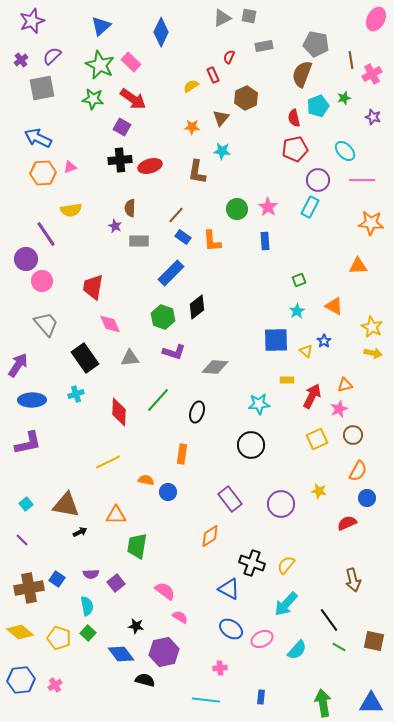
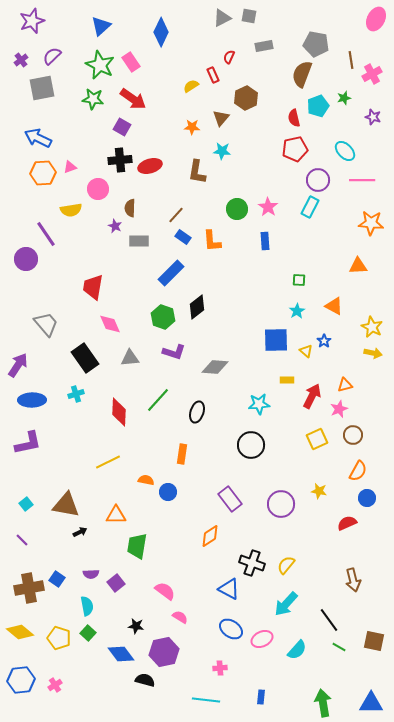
pink rectangle at (131, 62): rotated 12 degrees clockwise
green square at (299, 280): rotated 24 degrees clockwise
pink circle at (42, 281): moved 56 px right, 92 px up
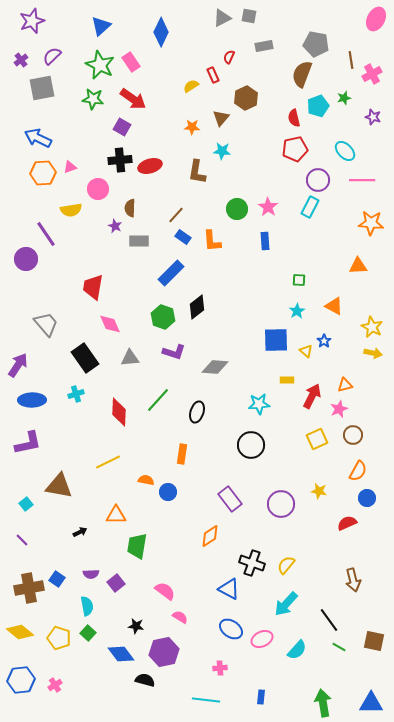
brown triangle at (66, 505): moved 7 px left, 19 px up
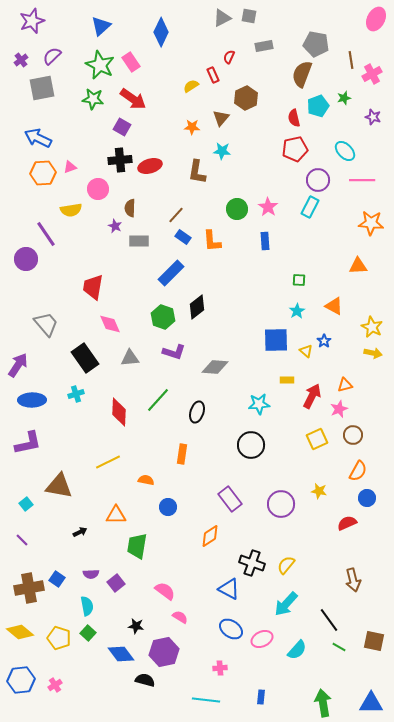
blue circle at (168, 492): moved 15 px down
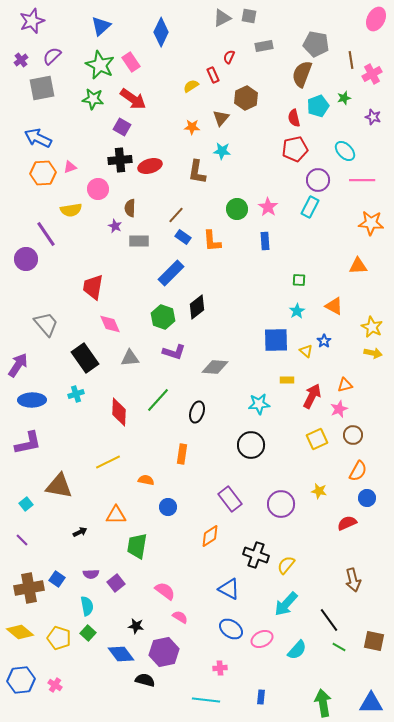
black cross at (252, 563): moved 4 px right, 8 px up
pink cross at (55, 685): rotated 24 degrees counterclockwise
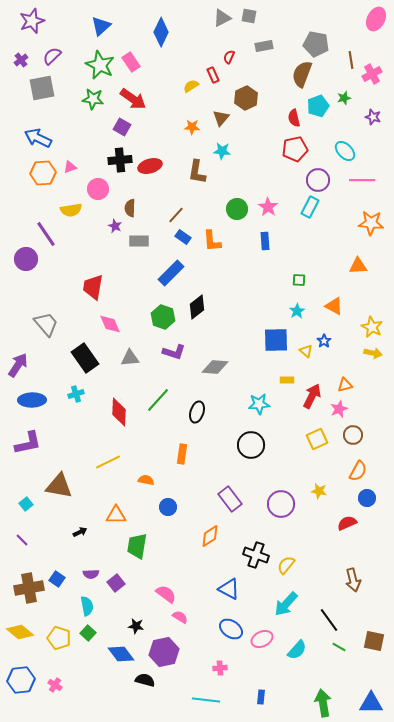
pink semicircle at (165, 591): moved 1 px right, 3 px down
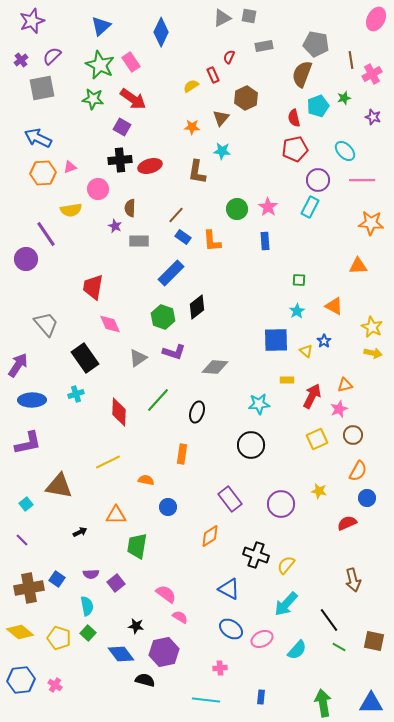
gray triangle at (130, 358): moved 8 px right; rotated 30 degrees counterclockwise
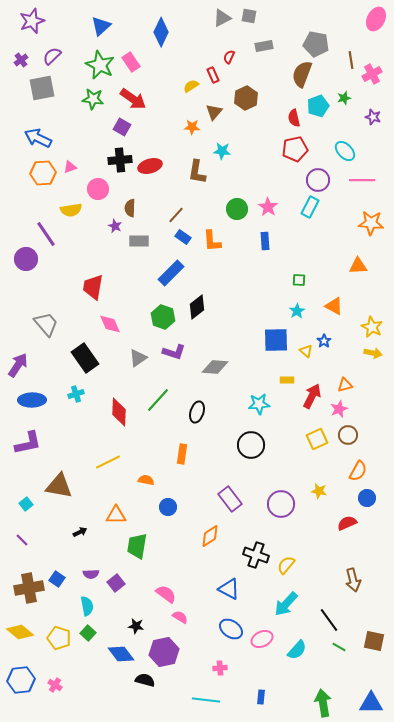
brown triangle at (221, 118): moved 7 px left, 6 px up
brown circle at (353, 435): moved 5 px left
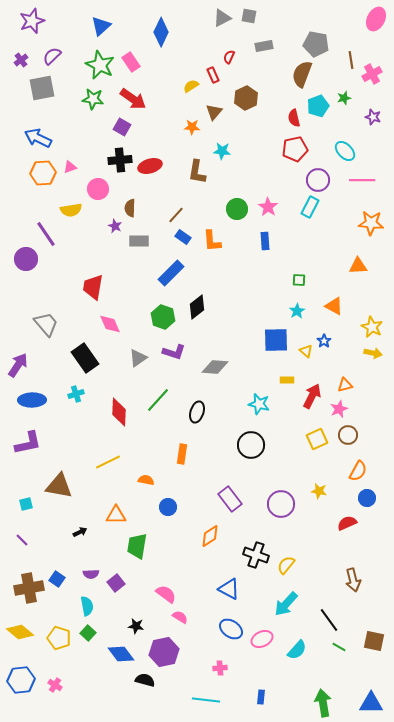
cyan star at (259, 404): rotated 20 degrees clockwise
cyan square at (26, 504): rotated 24 degrees clockwise
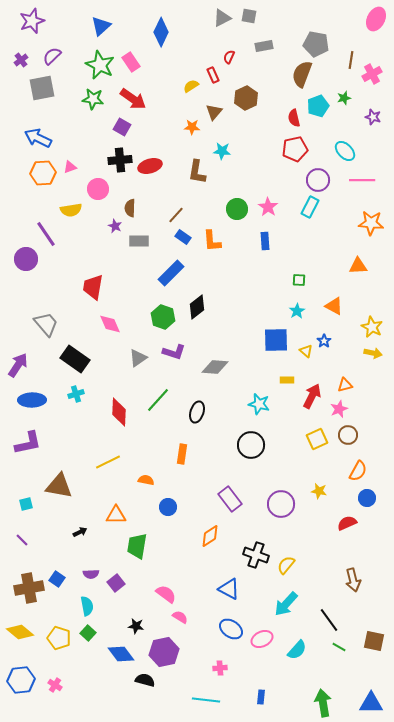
brown line at (351, 60): rotated 18 degrees clockwise
black rectangle at (85, 358): moved 10 px left, 1 px down; rotated 20 degrees counterclockwise
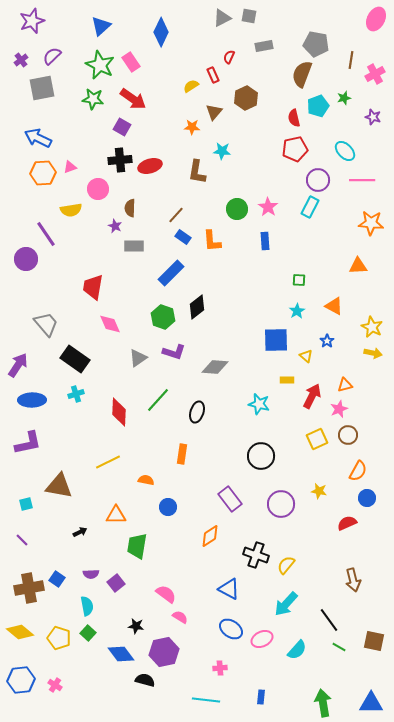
pink cross at (372, 74): moved 3 px right
gray rectangle at (139, 241): moved 5 px left, 5 px down
blue star at (324, 341): moved 3 px right
yellow triangle at (306, 351): moved 5 px down
black circle at (251, 445): moved 10 px right, 11 px down
